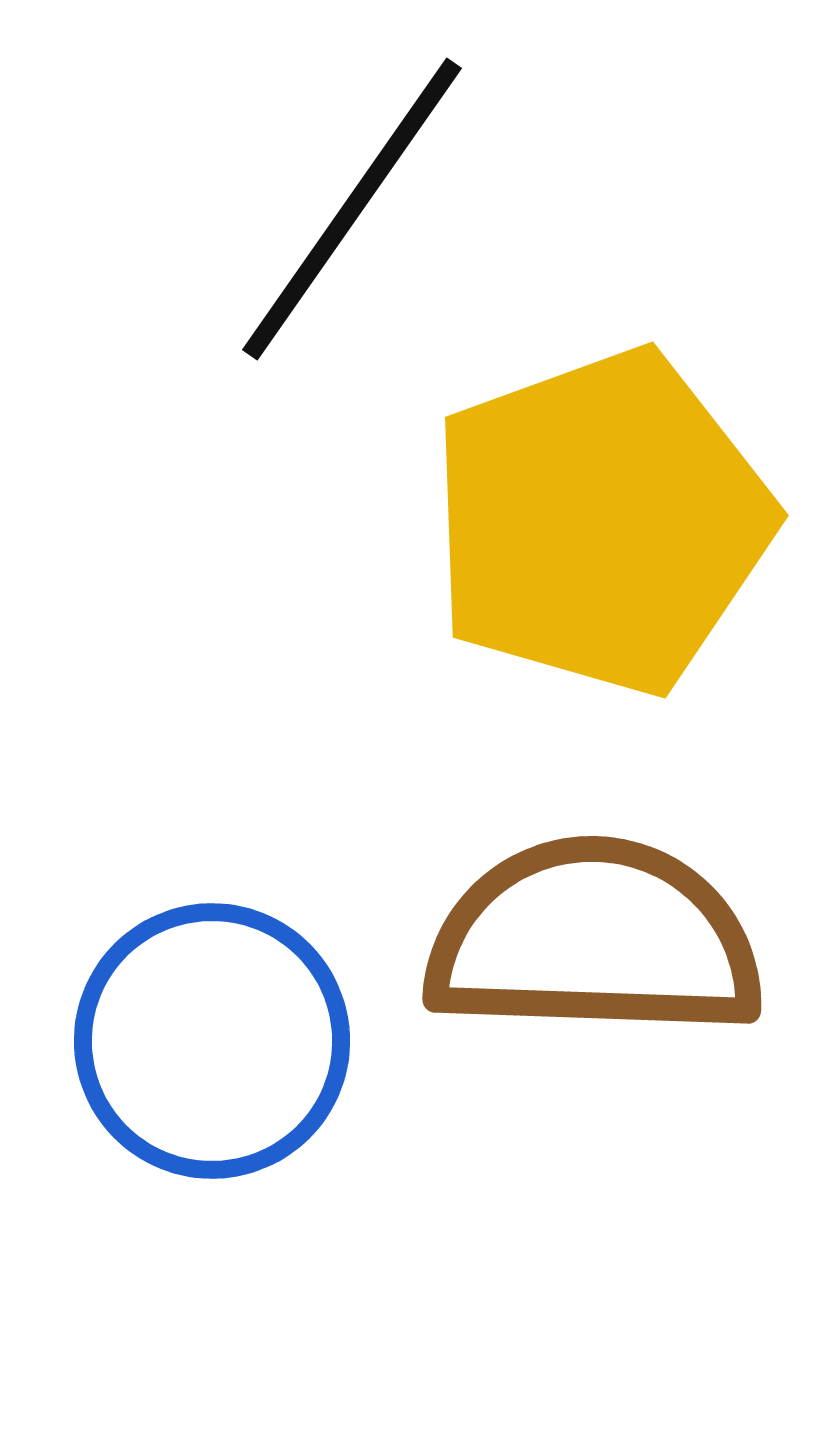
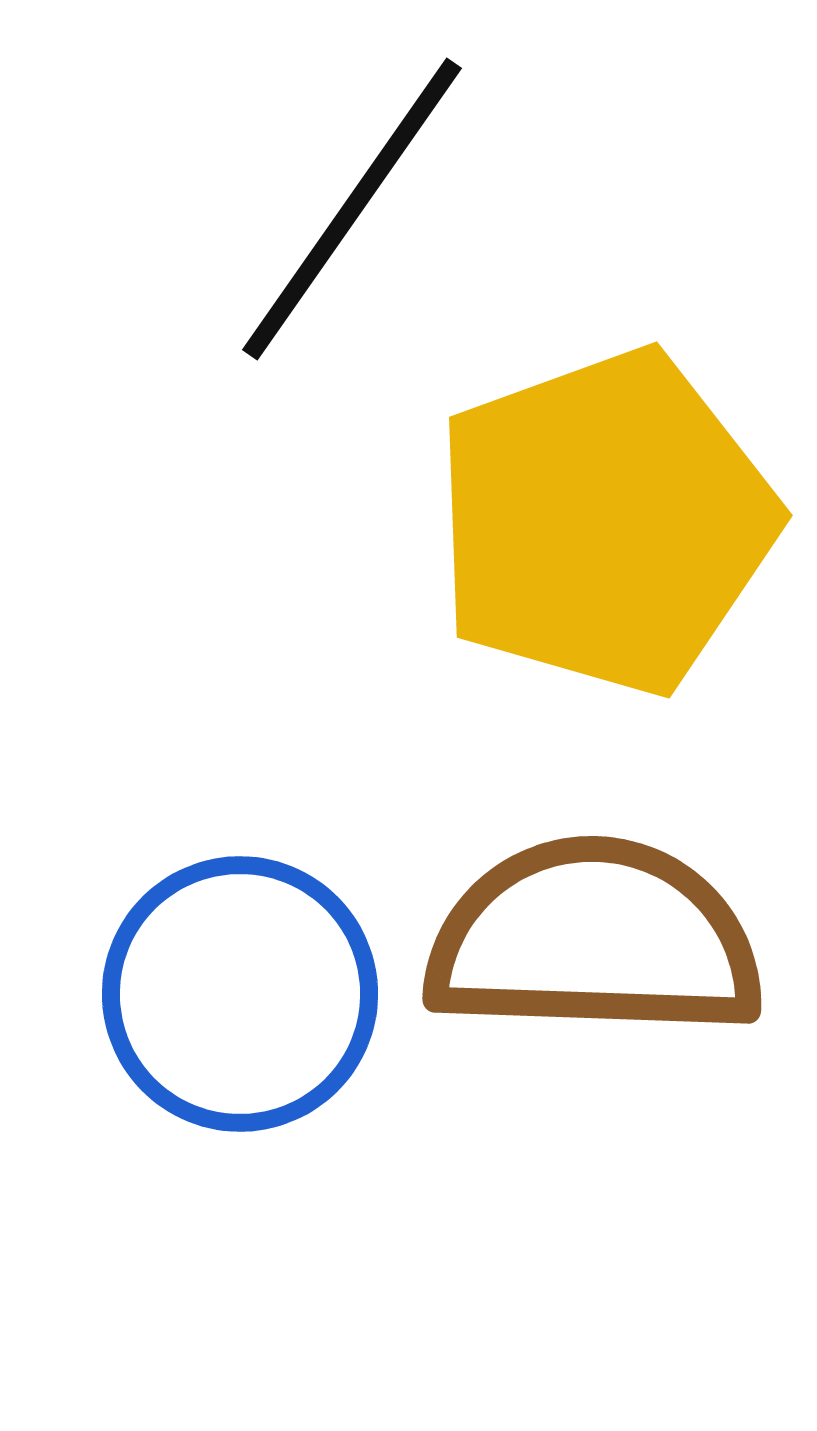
yellow pentagon: moved 4 px right
blue circle: moved 28 px right, 47 px up
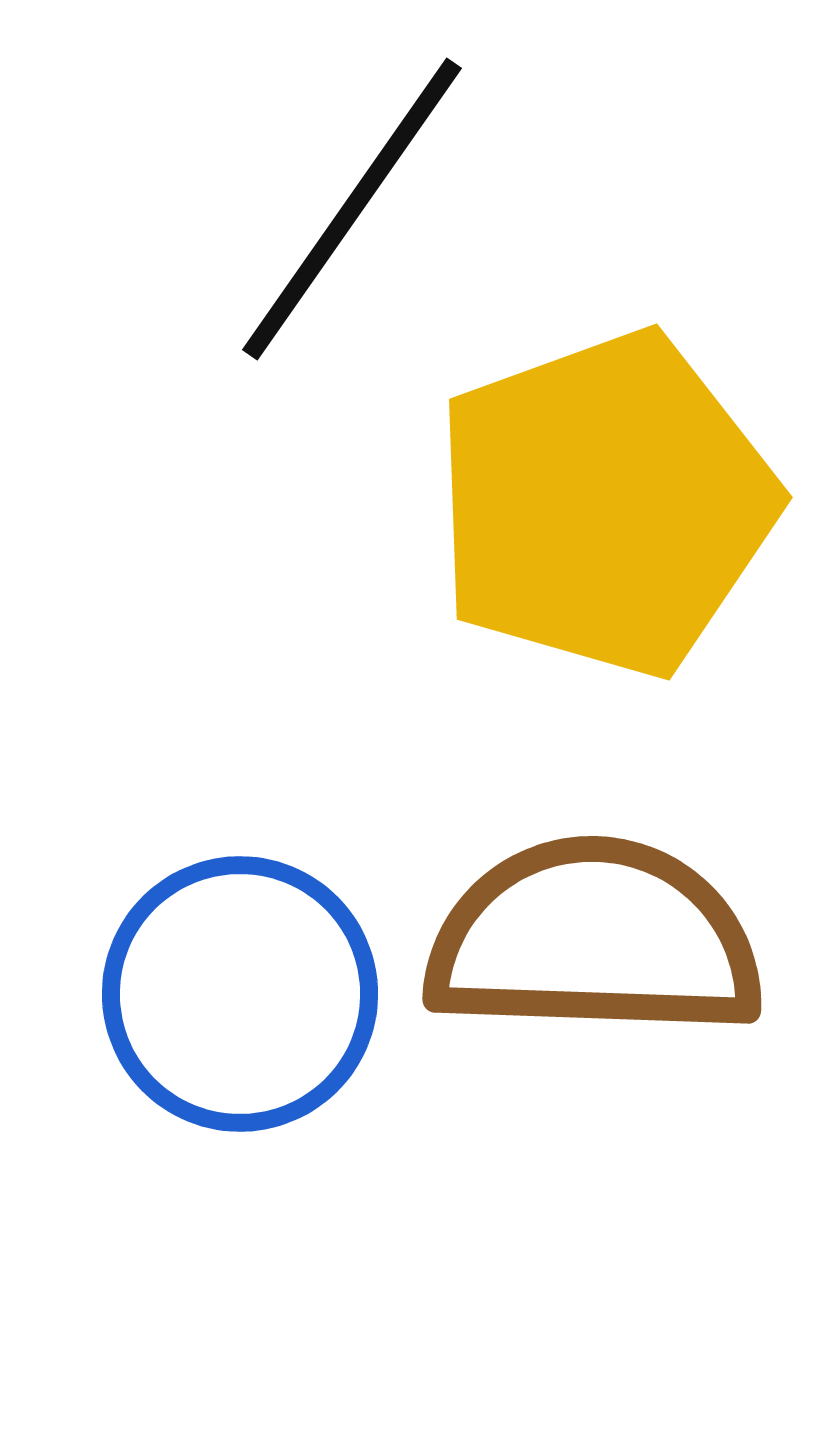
yellow pentagon: moved 18 px up
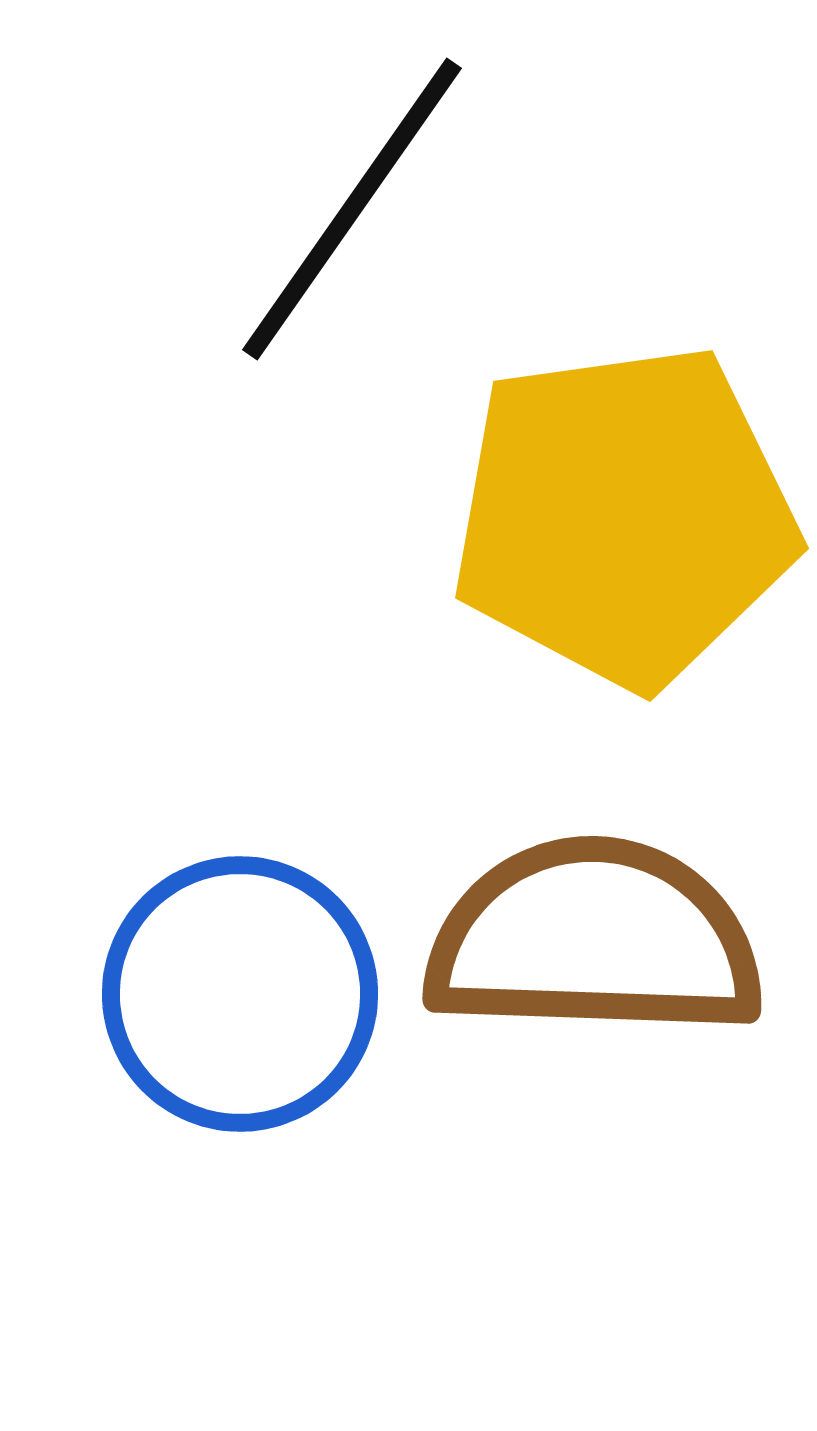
yellow pentagon: moved 19 px right, 12 px down; rotated 12 degrees clockwise
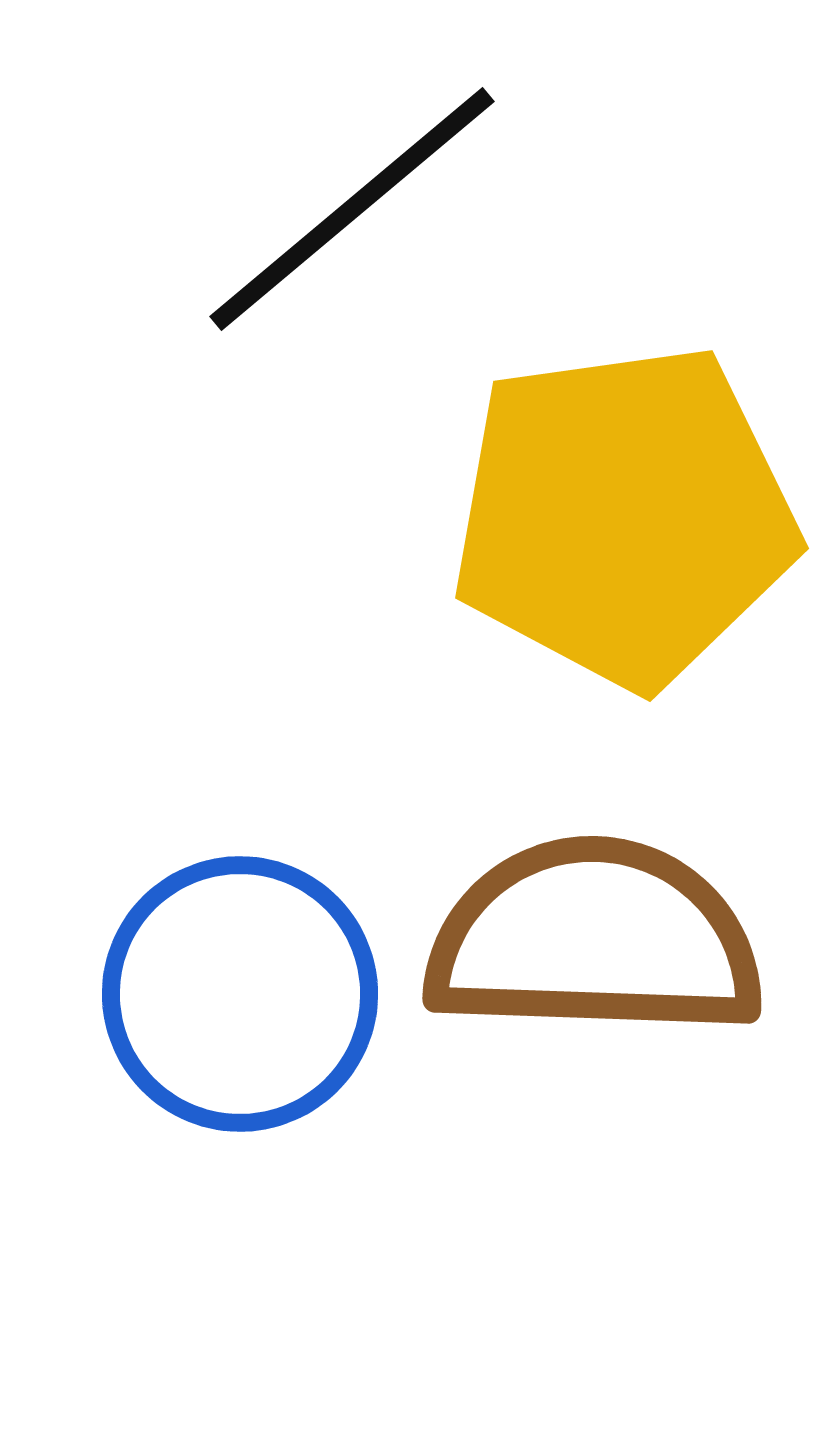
black line: rotated 15 degrees clockwise
